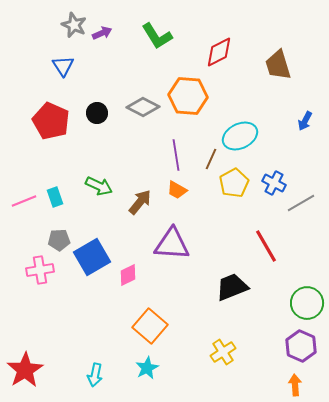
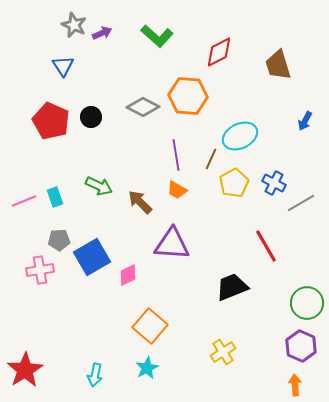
green L-shape: rotated 16 degrees counterclockwise
black circle: moved 6 px left, 4 px down
brown arrow: rotated 84 degrees counterclockwise
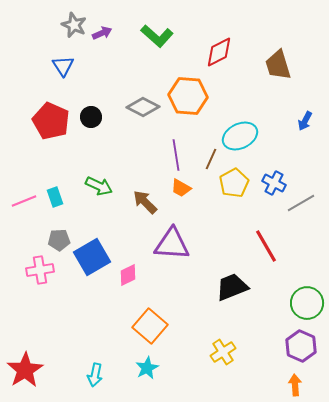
orange trapezoid: moved 4 px right, 2 px up
brown arrow: moved 5 px right
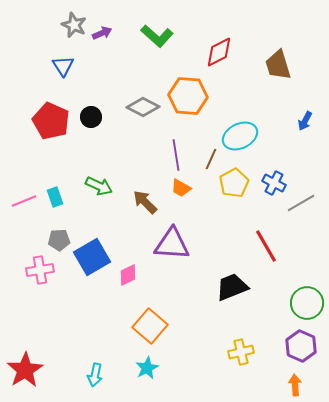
yellow cross: moved 18 px right; rotated 20 degrees clockwise
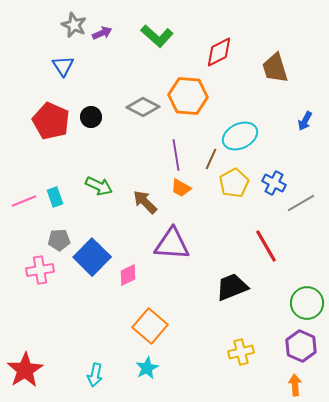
brown trapezoid: moved 3 px left, 3 px down
blue square: rotated 15 degrees counterclockwise
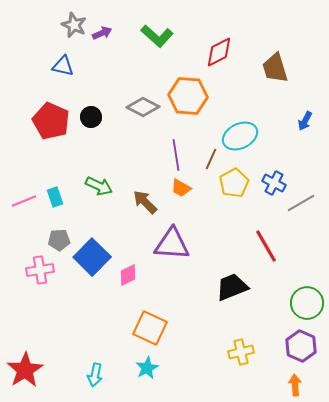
blue triangle: rotated 45 degrees counterclockwise
orange square: moved 2 px down; rotated 16 degrees counterclockwise
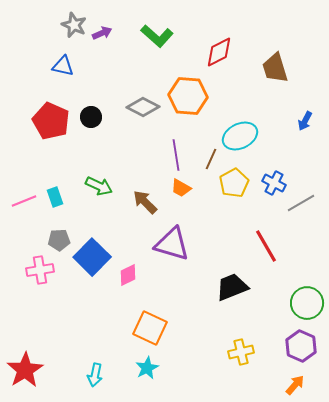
purple triangle: rotated 12 degrees clockwise
orange arrow: rotated 45 degrees clockwise
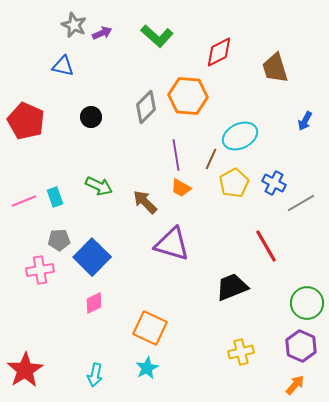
gray diamond: moved 3 px right; rotated 72 degrees counterclockwise
red pentagon: moved 25 px left
pink diamond: moved 34 px left, 28 px down
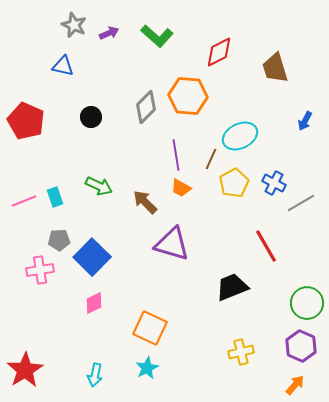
purple arrow: moved 7 px right
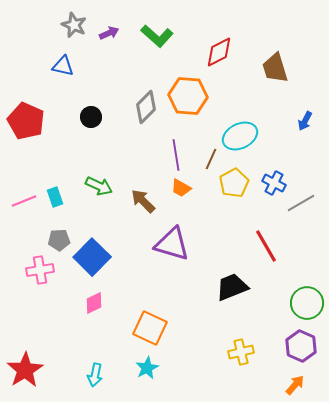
brown arrow: moved 2 px left, 1 px up
